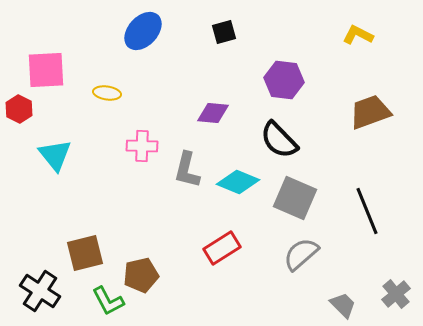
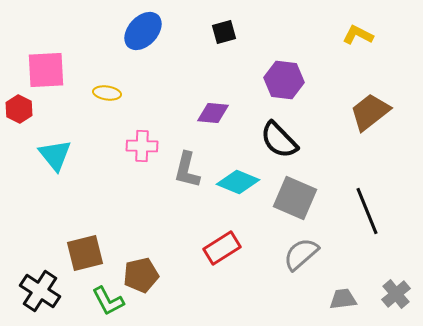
brown trapezoid: rotated 18 degrees counterclockwise
gray trapezoid: moved 6 px up; rotated 52 degrees counterclockwise
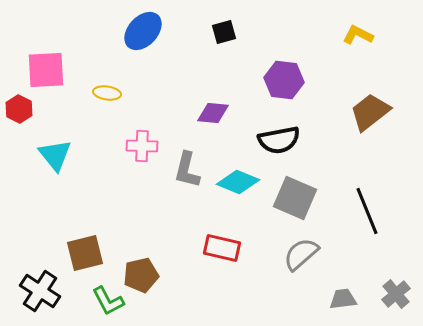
black semicircle: rotated 57 degrees counterclockwise
red rectangle: rotated 45 degrees clockwise
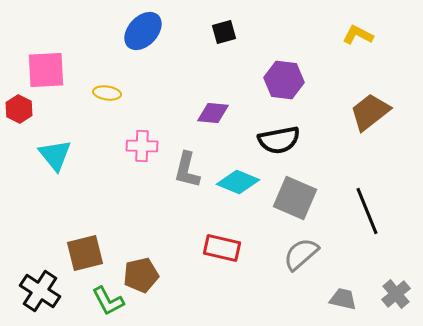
gray trapezoid: rotated 20 degrees clockwise
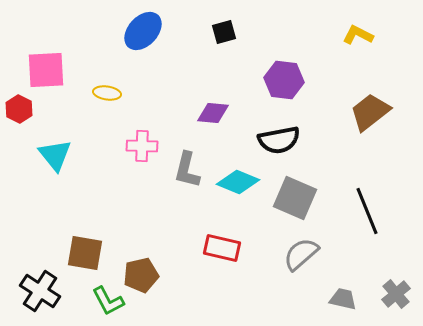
brown square: rotated 24 degrees clockwise
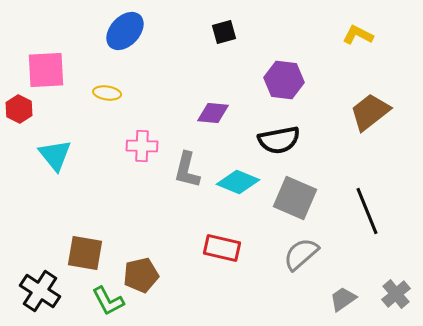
blue ellipse: moved 18 px left
gray trapezoid: rotated 48 degrees counterclockwise
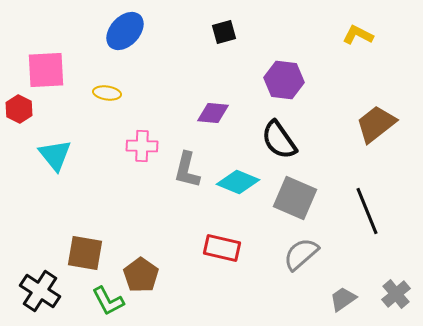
brown trapezoid: moved 6 px right, 12 px down
black semicircle: rotated 66 degrees clockwise
brown pentagon: rotated 24 degrees counterclockwise
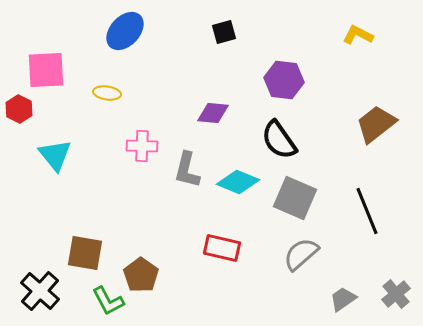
black cross: rotated 9 degrees clockwise
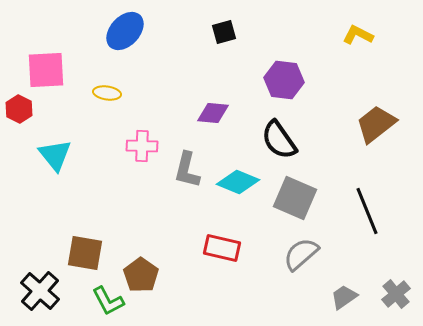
gray trapezoid: moved 1 px right, 2 px up
